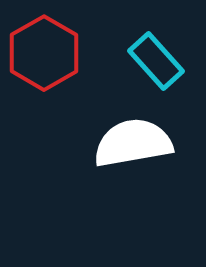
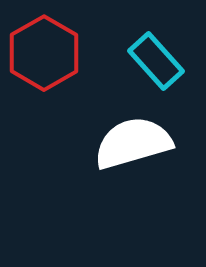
white semicircle: rotated 6 degrees counterclockwise
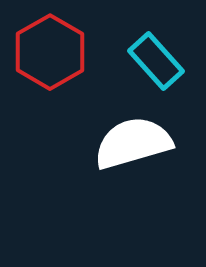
red hexagon: moved 6 px right, 1 px up
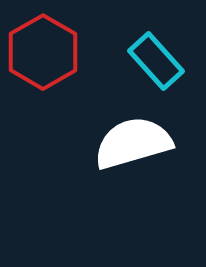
red hexagon: moved 7 px left
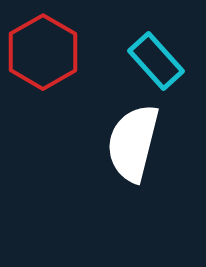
white semicircle: rotated 60 degrees counterclockwise
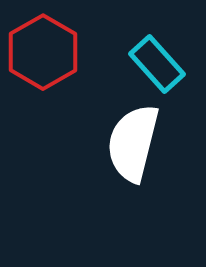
cyan rectangle: moved 1 px right, 3 px down
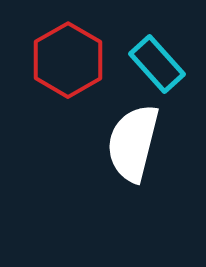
red hexagon: moved 25 px right, 8 px down
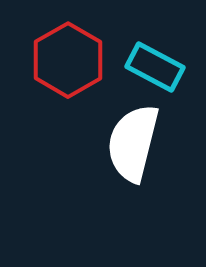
cyan rectangle: moved 2 px left, 3 px down; rotated 20 degrees counterclockwise
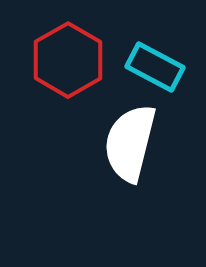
white semicircle: moved 3 px left
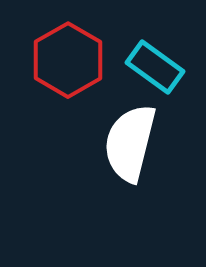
cyan rectangle: rotated 8 degrees clockwise
